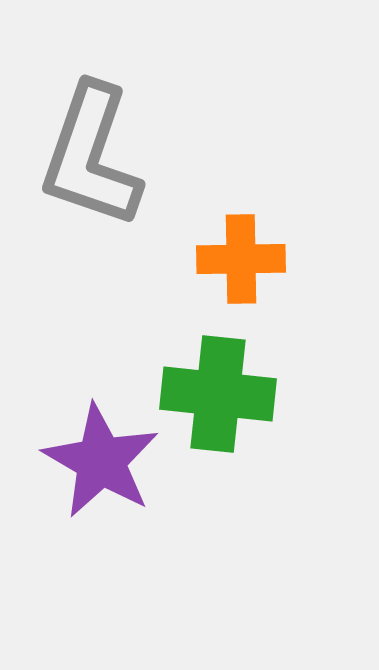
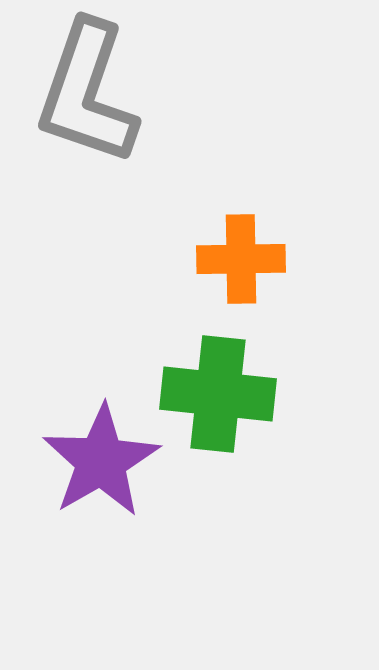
gray L-shape: moved 4 px left, 63 px up
purple star: rotated 12 degrees clockwise
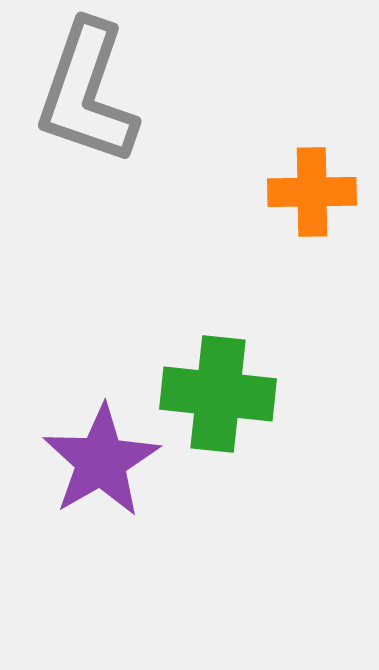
orange cross: moved 71 px right, 67 px up
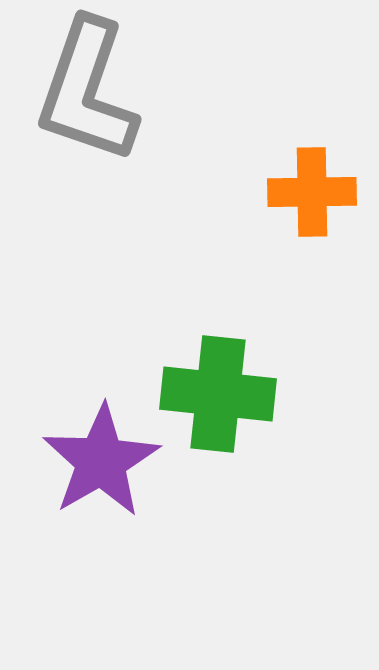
gray L-shape: moved 2 px up
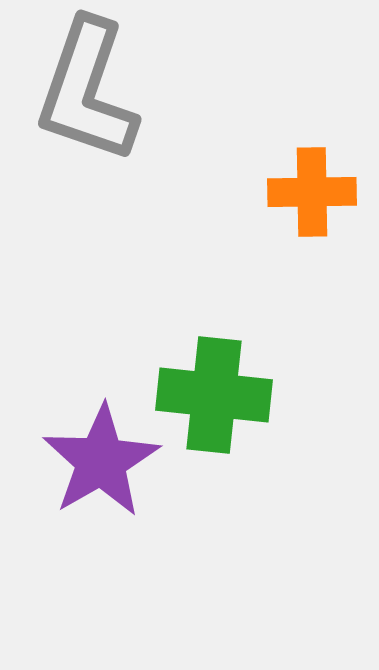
green cross: moved 4 px left, 1 px down
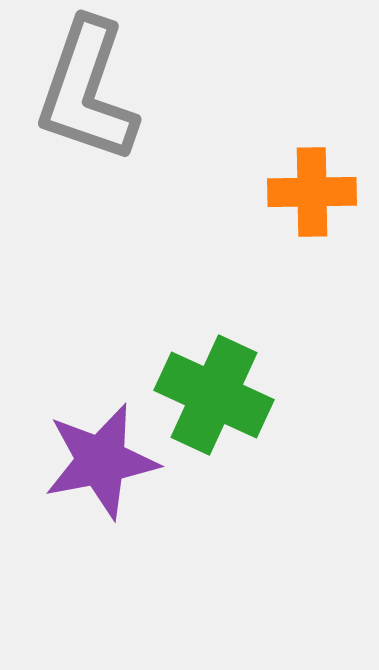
green cross: rotated 19 degrees clockwise
purple star: rotated 19 degrees clockwise
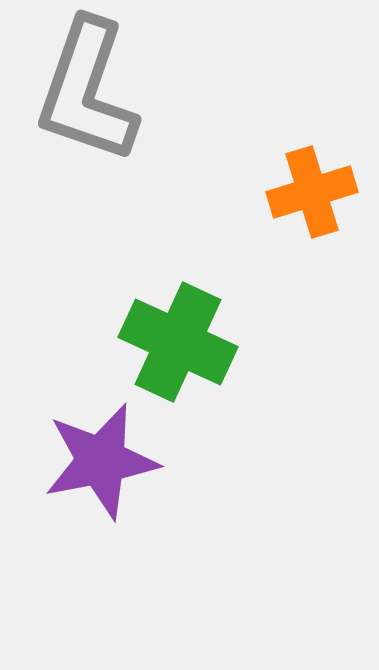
orange cross: rotated 16 degrees counterclockwise
green cross: moved 36 px left, 53 px up
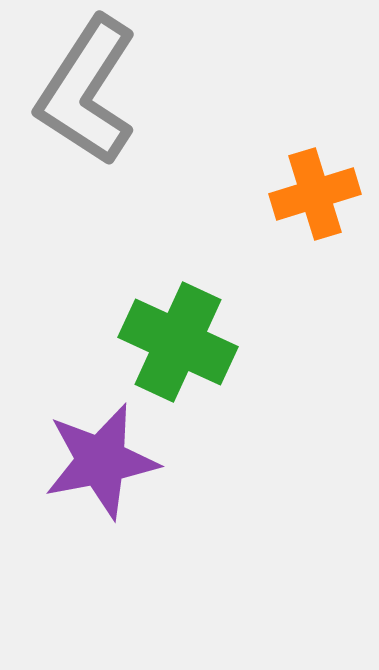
gray L-shape: rotated 14 degrees clockwise
orange cross: moved 3 px right, 2 px down
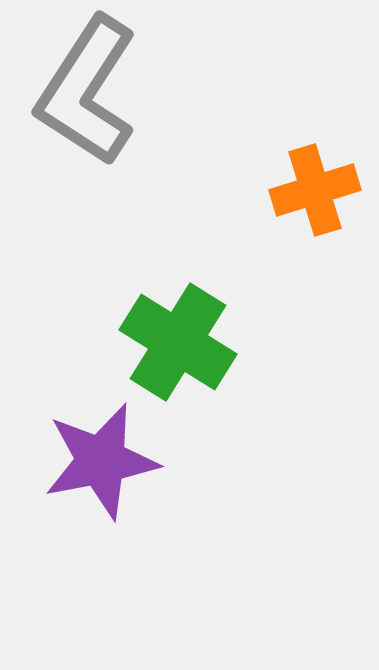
orange cross: moved 4 px up
green cross: rotated 7 degrees clockwise
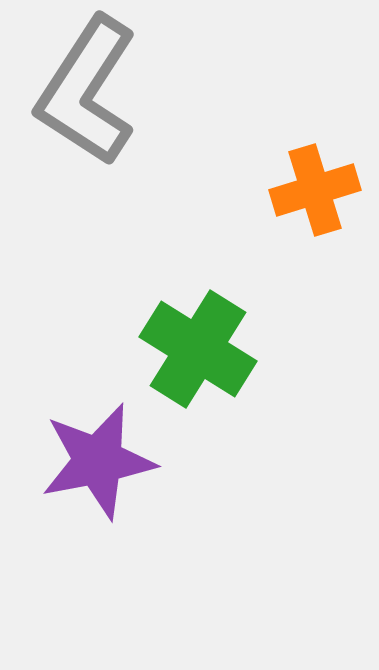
green cross: moved 20 px right, 7 px down
purple star: moved 3 px left
